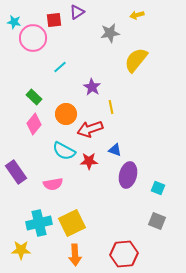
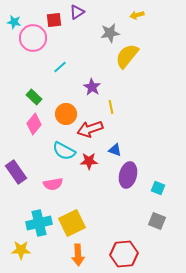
yellow semicircle: moved 9 px left, 4 px up
orange arrow: moved 3 px right
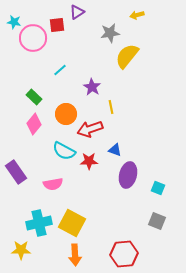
red square: moved 3 px right, 5 px down
cyan line: moved 3 px down
yellow square: rotated 36 degrees counterclockwise
orange arrow: moved 3 px left
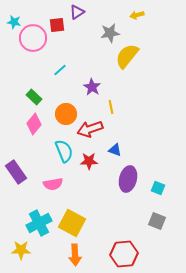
cyan semicircle: rotated 140 degrees counterclockwise
purple ellipse: moved 4 px down
cyan cross: rotated 15 degrees counterclockwise
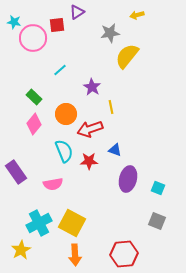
yellow star: rotated 30 degrees counterclockwise
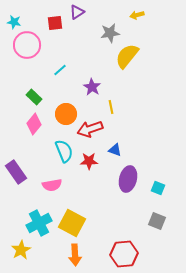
red square: moved 2 px left, 2 px up
pink circle: moved 6 px left, 7 px down
pink semicircle: moved 1 px left, 1 px down
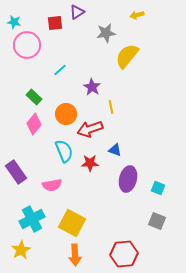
gray star: moved 4 px left
red star: moved 1 px right, 2 px down
cyan cross: moved 7 px left, 4 px up
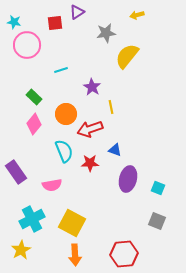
cyan line: moved 1 px right; rotated 24 degrees clockwise
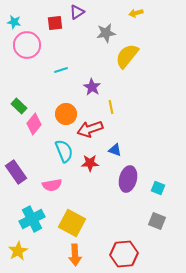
yellow arrow: moved 1 px left, 2 px up
green rectangle: moved 15 px left, 9 px down
yellow star: moved 3 px left, 1 px down
